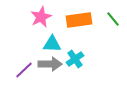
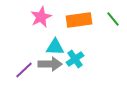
cyan triangle: moved 3 px right, 3 px down
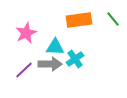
pink star: moved 15 px left, 16 px down
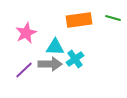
green line: moved 1 px up; rotated 35 degrees counterclockwise
